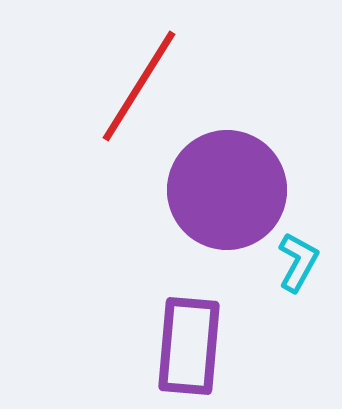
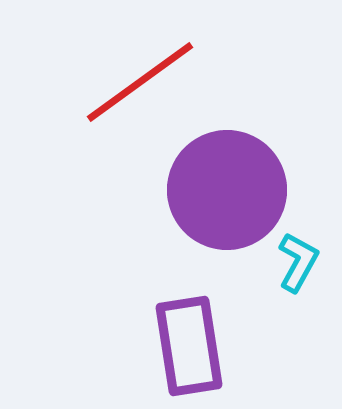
red line: moved 1 px right, 4 px up; rotated 22 degrees clockwise
purple rectangle: rotated 14 degrees counterclockwise
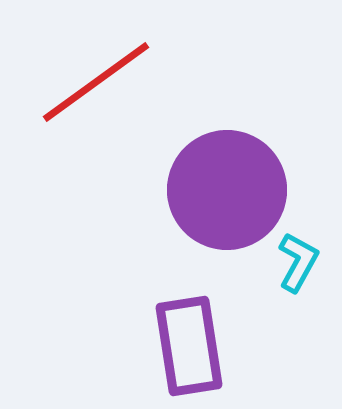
red line: moved 44 px left
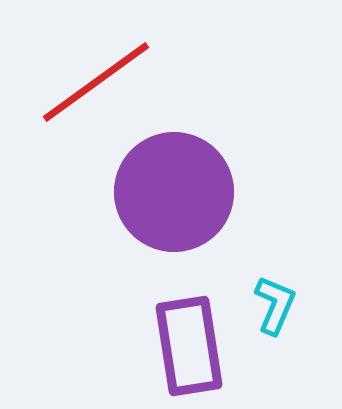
purple circle: moved 53 px left, 2 px down
cyan L-shape: moved 23 px left, 43 px down; rotated 6 degrees counterclockwise
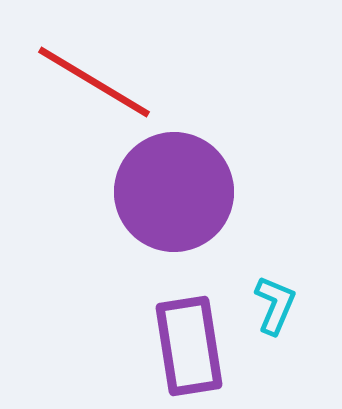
red line: moved 2 px left; rotated 67 degrees clockwise
